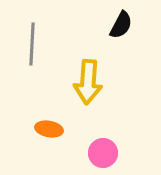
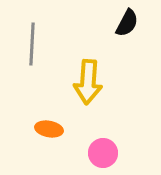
black semicircle: moved 6 px right, 2 px up
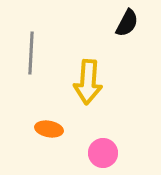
gray line: moved 1 px left, 9 px down
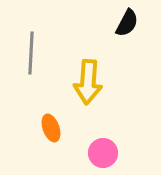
orange ellipse: moved 2 px right, 1 px up; rotated 60 degrees clockwise
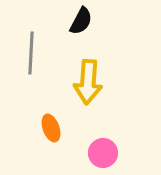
black semicircle: moved 46 px left, 2 px up
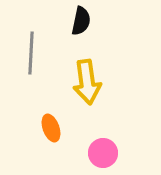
black semicircle: rotated 16 degrees counterclockwise
yellow arrow: moved 1 px left; rotated 12 degrees counterclockwise
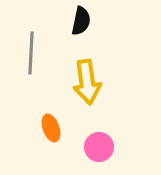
pink circle: moved 4 px left, 6 px up
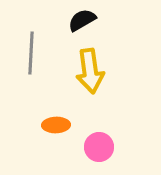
black semicircle: moved 1 px right, 1 px up; rotated 132 degrees counterclockwise
yellow arrow: moved 3 px right, 11 px up
orange ellipse: moved 5 px right, 3 px up; rotated 72 degrees counterclockwise
